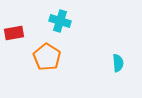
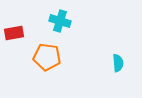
orange pentagon: rotated 24 degrees counterclockwise
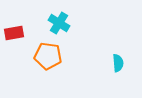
cyan cross: moved 1 px left, 2 px down; rotated 15 degrees clockwise
orange pentagon: moved 1 px right, 1 px up
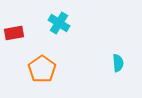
orange pentagon: moved 6 px left, 13 px down; rotated 28 degrees clockwise
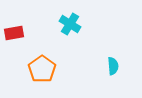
cyan cross: moved 11 px right, 1 px down
cyan semicircle: moved 5 px left, 3 px down
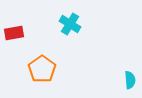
cyan semicircle: moved 17 px right, 14 px down
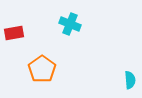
cyan cross: rotated 10 degrees counterclockwise
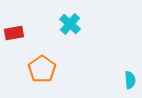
cyan cross: rotated 20 degrees clockwise
